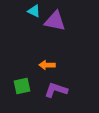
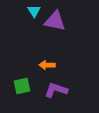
cyan triangle: rotated 32 degrees clockwise
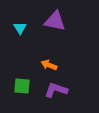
cyan triangle: moved 14 px left, 17 px down
orange arrow: moved 2 px right; rotated 21 degrees clockwise
green square: rotated 18 degrees clockwise
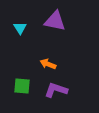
orange arrow: moved 1 px left, 1 px up
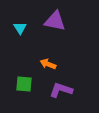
green square: moved 2 px right, 2 px up
purple L-shape: moved 5 px right
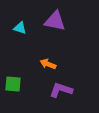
cyan triangle: rotated 40 degrees counterclockwise
green square: moved 11 px left
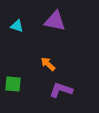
cyan triangle: moved 3 px left, 2 px up
orange arrow: rotated 21 degrees clockwise
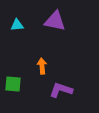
cyan triangle: moved 1 px up; rotated 24 degrees counterclockwise
orange arrow: moved 6 px left, 2 px down; rotated 42 degrees clockwise
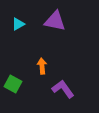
cyan triangle: moved 1 px right, 1 px up; rotated 24 degrees counterclockwise
green square: rotated 24 degrees clockwise
purple L-shape: moved 2 px right, 1 px up; rotated 35 degrees clockwise
